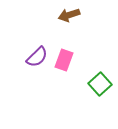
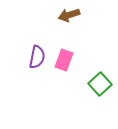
purple semicircle: rotated 35 degrees counterclockwise
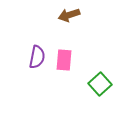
pink rectangle: rotated 15 degrees counterclockwise
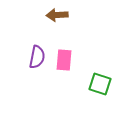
brown arrow: moved 12 px left; rotated 15 degrees clockwise
green square: rotated 30 degrees counterclockwise
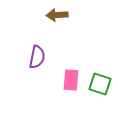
pink rectangle: moved 7 px right, 20 px down
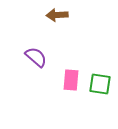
purple semicircle: moved 1 px left; rotated 60 degrees counterclockwise
green square: rotated 10 degrees counterclockwise
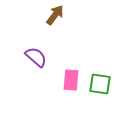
brown arrow: moved 2 px left; rotated 130 degrees clockwise
